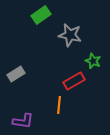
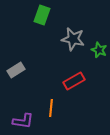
green rectangle: moved 1 px right; rotated 36 degrees counterclockwise
gray star: moved 3 px right, 4 px down
green star: moved 6 px right, 11 px up
gray rectangle: moved 4 px up
orange line: moved 8 px left, 3 px down
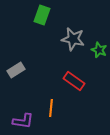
red rectangle: rotated 65 degrees clockwise
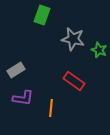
purple L-shape: moved 23 px up
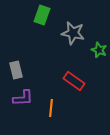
gray star: moved 6 px up
gray rectangle: rotated 72 degrees counterclockwise
purple L-shape: rotated 10 degrees counterclockwise
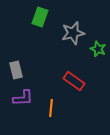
green rectangle: moved 2 px left, 2 px down
gray star: rotated 25 degrees counterclockwise
green star: moved 1 px left, 1 px up
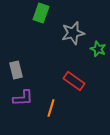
green rectangle: moved 1 px right, 4 px up
orange line: rotated 12 degrees clockwise
